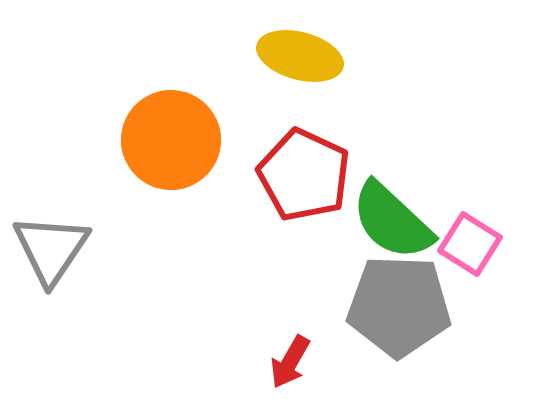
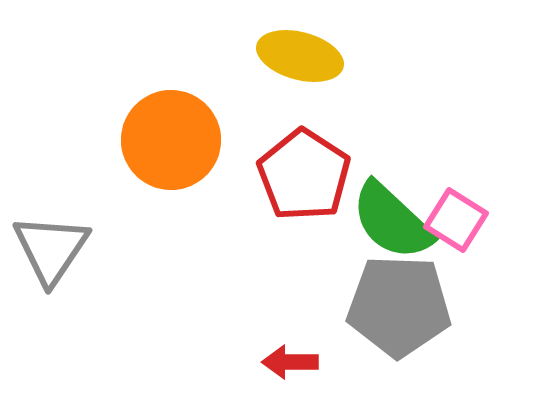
red pentagon: rotated 8 degrees clockwise
pink square: moved 14 px left, 24 px up
red arrow: rotated 60 degrees clockwise
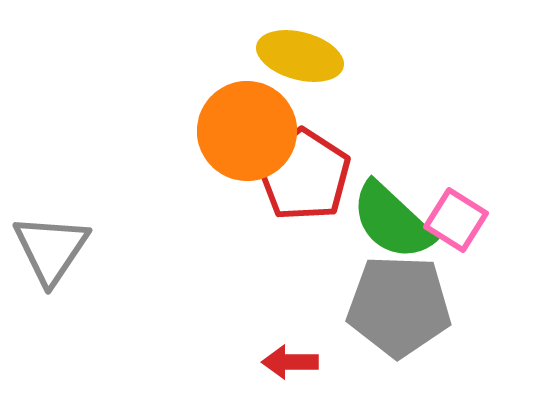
orange circle: moved 76 px right, 9 px up
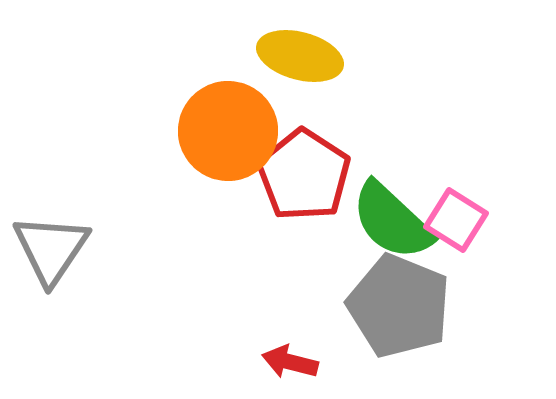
orange circle: moved 19 px left
gray pentagon: rotated 20 degrees clockwise
red arrow: rotated 14 degrees clockwise
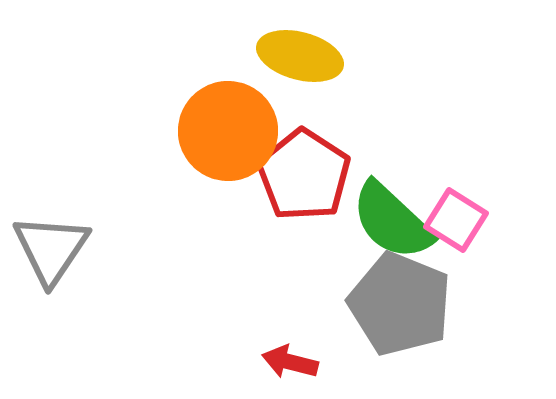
gray pentagon: moved 1 px right, 2 px up
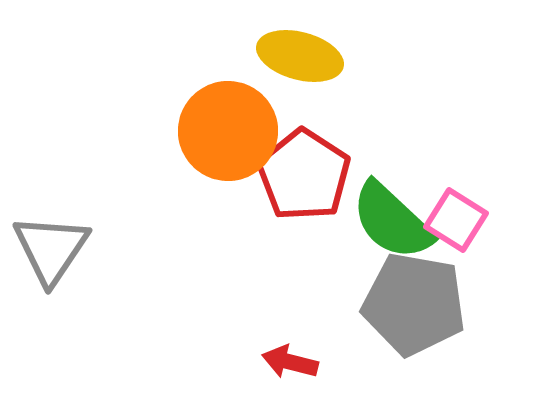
gray pentagon: moved 14 px right; rotated 12 degrees counterclockwise
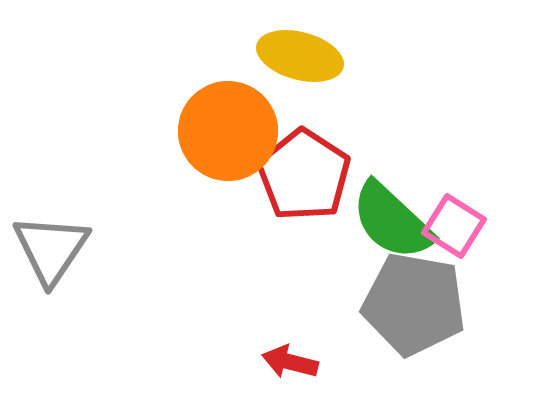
pink square: moved 2 px left, 6 px down
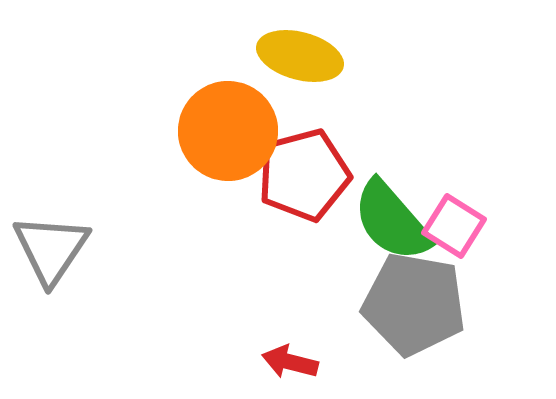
red pentagon: rotated 24 degrees clockwise
green semicircle: rotated 6 degrees clockwise
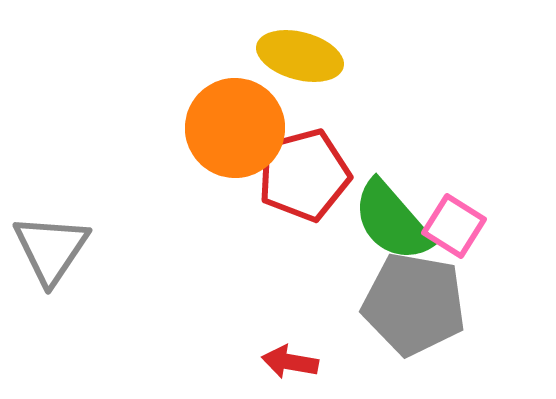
orange circle: moved 7 px right, 3 px up
red arrow: rotated 4 degrees counterclockwise
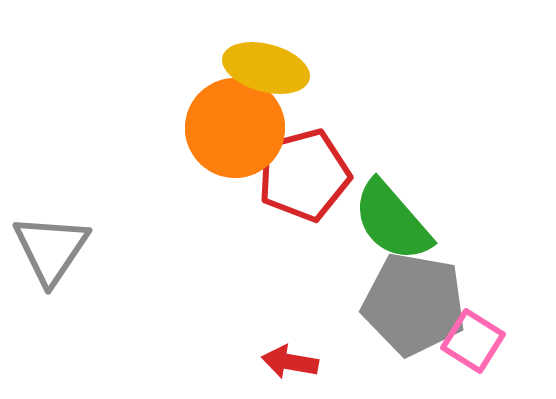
yellow ellipse: moved 34 px left, 12 px down
pink square: moved 19 px right, 115 px down
